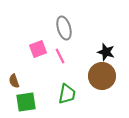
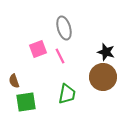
brown circle: moved 1 px right, 1 px down
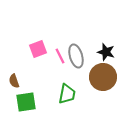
gray ellipse: moved 12 px right, 28 px down
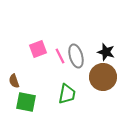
green square: rotated 20 degrees clockwise
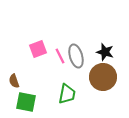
black star: moved 1 px left
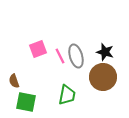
green trapezoid: moved 1 px down
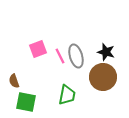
black star: moved 1 px right
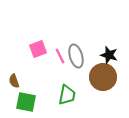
black star: moved 3 px right, 3 px down
